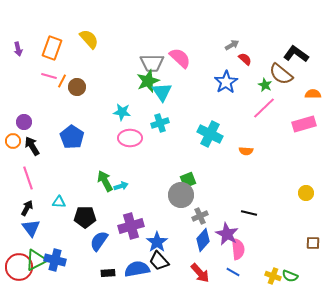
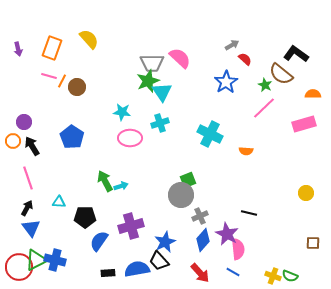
blue star at (157, 242): moved 8 px right; rotated 10 degrees clockwise
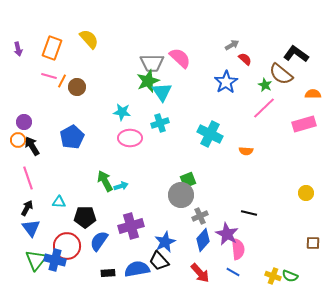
blue pentagon at (72, 137): rotated 10 degrees clockwise
orange circle at (13, 141): moved 5 px right, 1 px up
green triangle at (36, 260): rotated 25 degrees counterclockwise
red circle at (19, 267): moved 48 px right, 21 px up
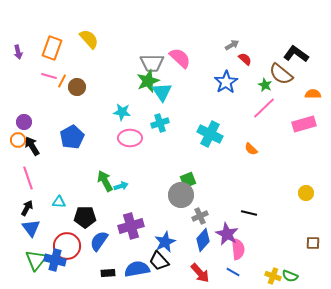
purple arrow at (18, 49): moved 3 px down
orange semicircle at (246, 151): moved 5 px right, 2 px up; rotated 40 degrees clockwise
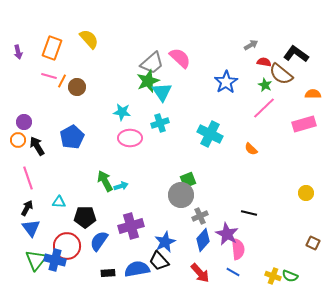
gray arrow at (232, 45): moved 19 px right
red semicircle at (245, 59): moved 19 px right, 3 px down; rotated 32 degrees counterclockwise
gray trapezoid at (152, 63): rotated 40 degrees counterclockwise
black arrow at (32, 146): moved 5 px right
brown square at (313, 243): rotated 24 degrees clockwise
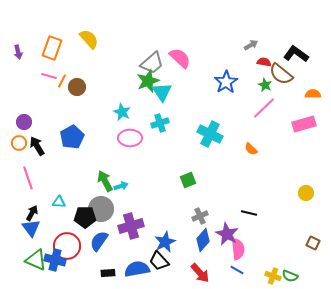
cyan star at (122, 112): rotated 18 degrees clockwise
orange circle at (18, 140): moved 1 px right, 3 px down
gray circle at (181, 195): moved 80 px left, 14 px down
black arrow at (27, 208): moved 5 px right, 5 px down
green triangle at (36, 260): rotated 45 degrees counterclockwise
blue line at (233, 272): moved 4 px right, 2 px up
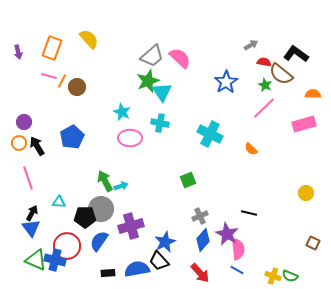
gray trapezoid at (152, 63): moved 7 px up
cyan cross at (160, 123): rotated 30 degrees clockwise
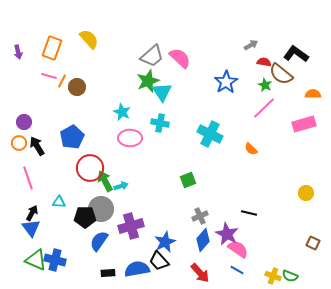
red circle at (67, 246): moved 23 px right, 78 px up
pink semicircle at (238, 249): rotated 50 degrees counterclockwise
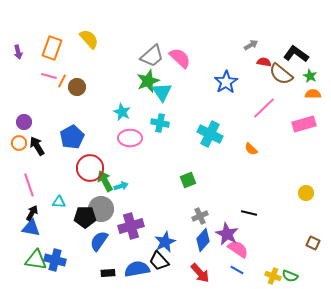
green star at (265, 85): moved 45 px right, 9 px up
pink line at (28, 178): moved 1 px right, 7 px down
blue triangle at (31, 228): rotated 42 degrees counterclockwise
green triangle at (36, 260): rotated 15 degrees counterclockwise
